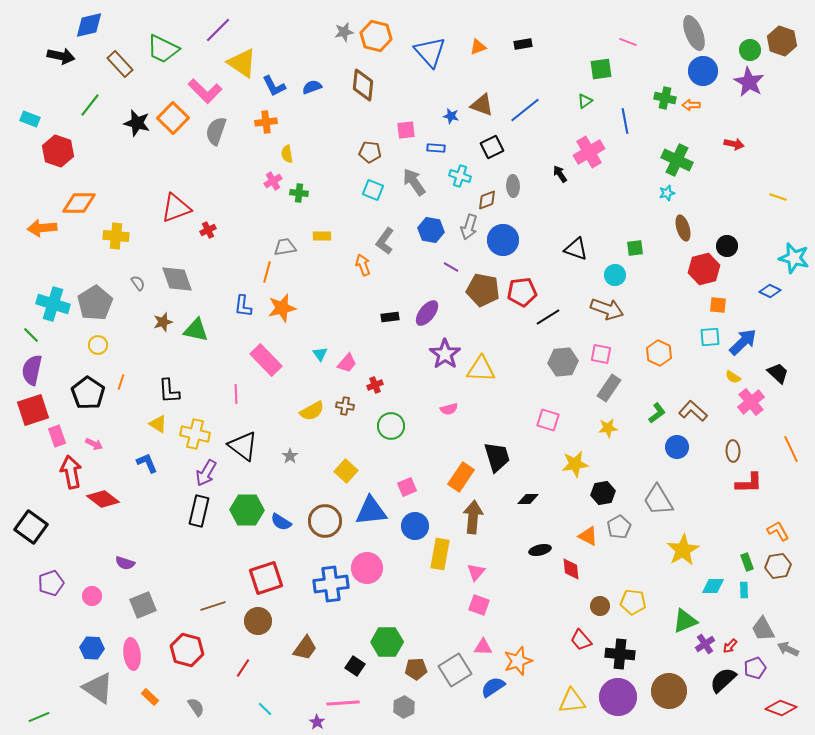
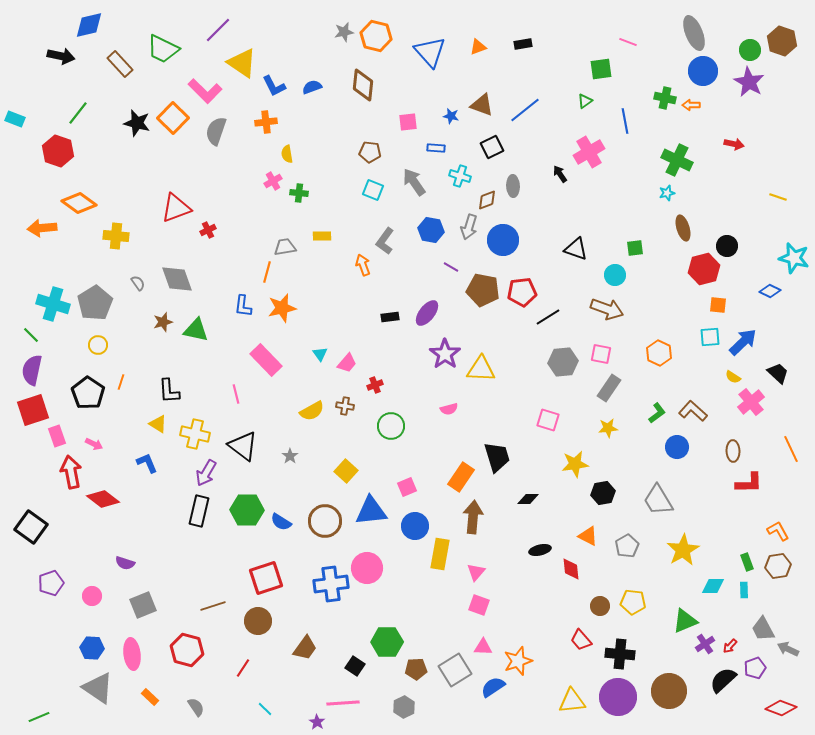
green line at (90, 105): moved 12 px left, 8 px down
cyan rectangle at (30, 119): moved 15 px left
pink square at (406, 130): moved 2 px right, 8 px up
orange diamond at (79, 203): rotated 36 degrees clockwise
pink line at (236, 394): rotated 12 degrees counterclockwise
gray pentagon at (619, 527): moved 8 px right, 19 px down
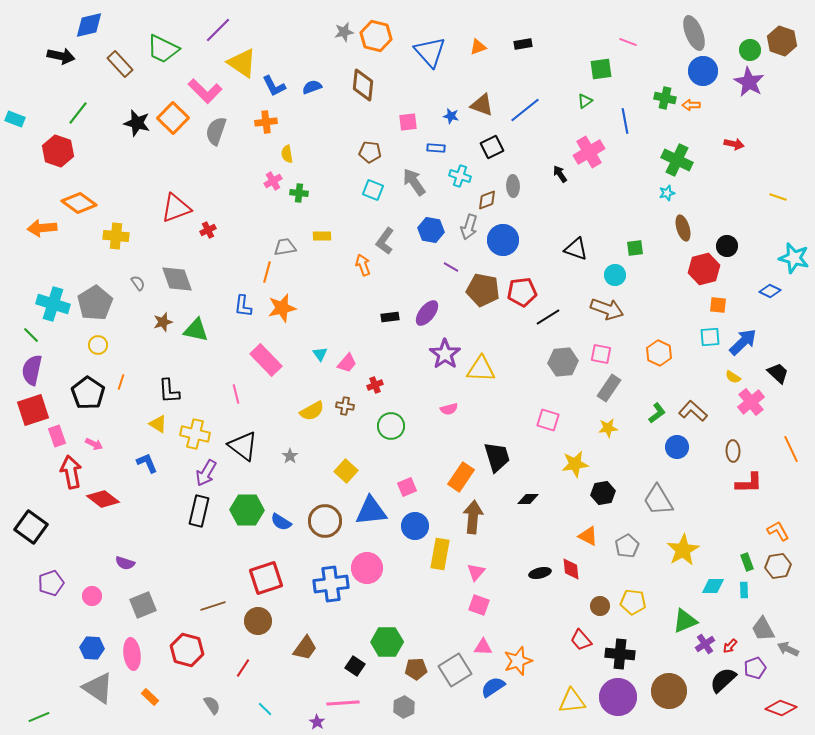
black ellipse at (540, 550): moved 23 px down
gray semicircle at (196, 707): moved 16 px right, 2 px up
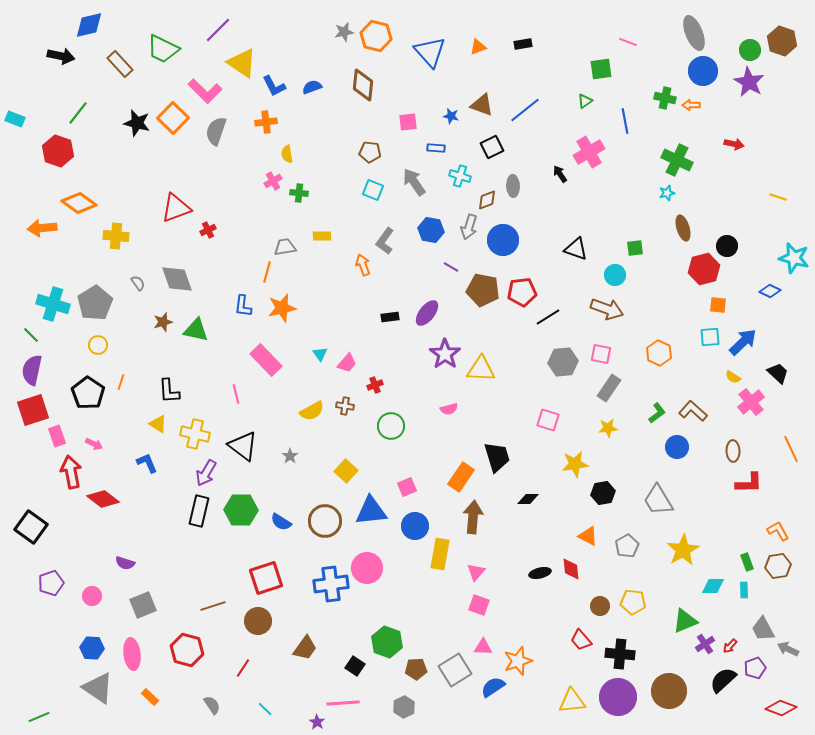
green hexagon at (247, 510): moved 6 px left
green hexagon at (387, 642): rotated 20 degrees clockwise
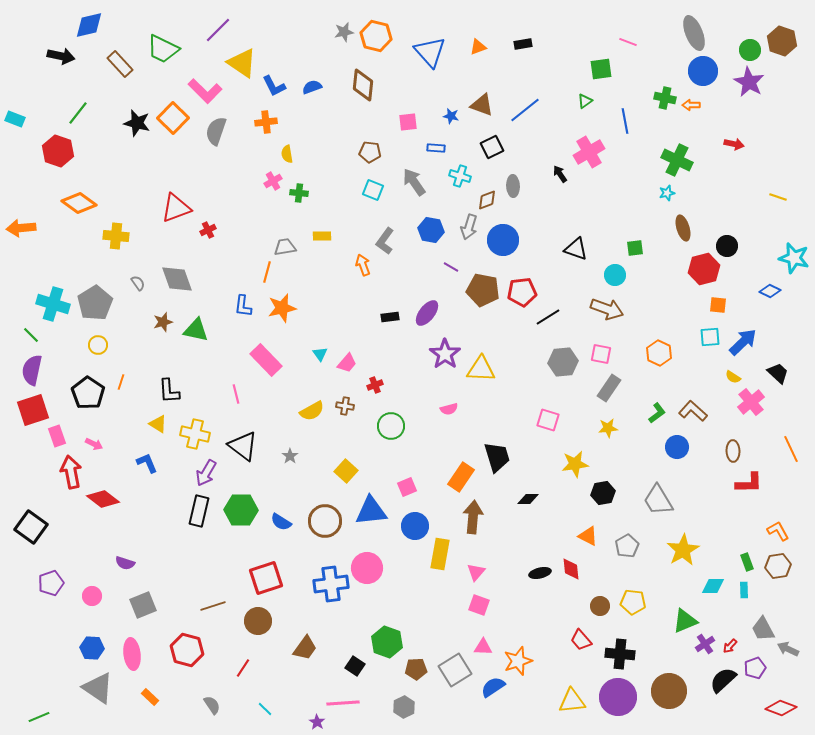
orange arrow at (42, 228): moved 21 px left
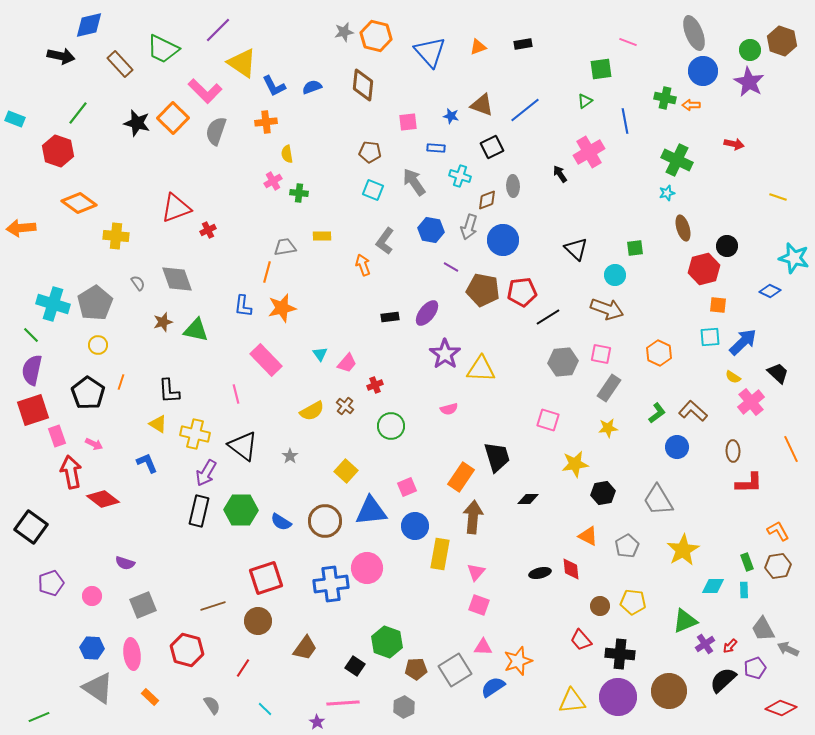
black triangle at (576, 249): rotated 25 degrees clockwise
brown cross at (345, 406): rotated 30 degrees clockwise
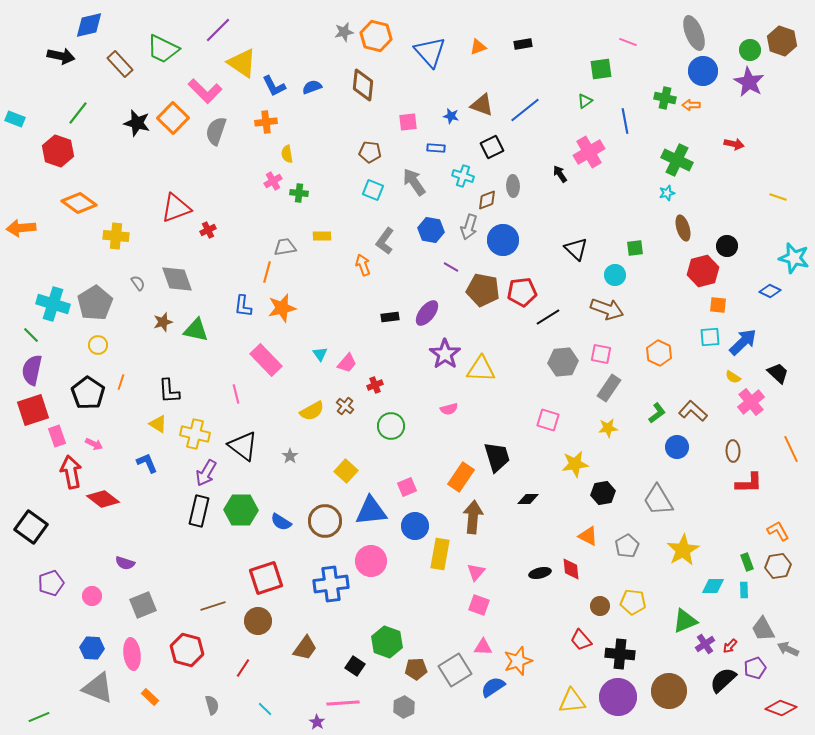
cyan cross at (460, 176): moved 3 px right
red hexagon at (704, 269): moved 1 px left, 2 px down
pink circle at (367, 568): moved 4 px right, 7 px up
gray triangle at (98, 688): rotated 12 degrees counterclockwise
gray semicircle at (212, 705): rotated 18 degrees clockwise
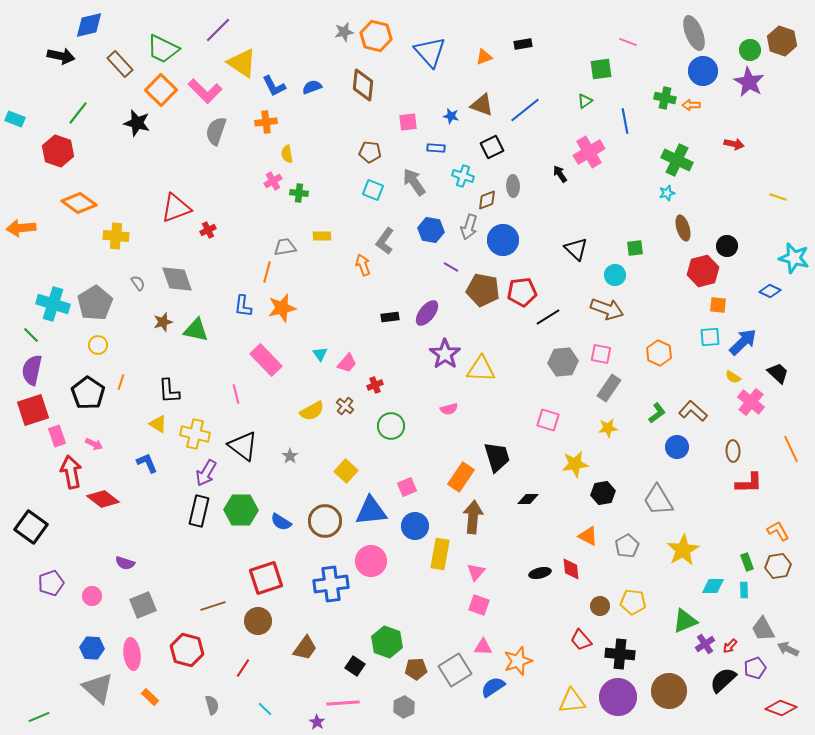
orange triangle at (478, 47): moved 6 px right, 10 px down
orange square at (173, 118): moved 12 px left, 28 px up
pink cross at (751, 402): rotated 12 degrees counterclockwise
gray triangle at (98, 688): rotated 20 degrees clockwise
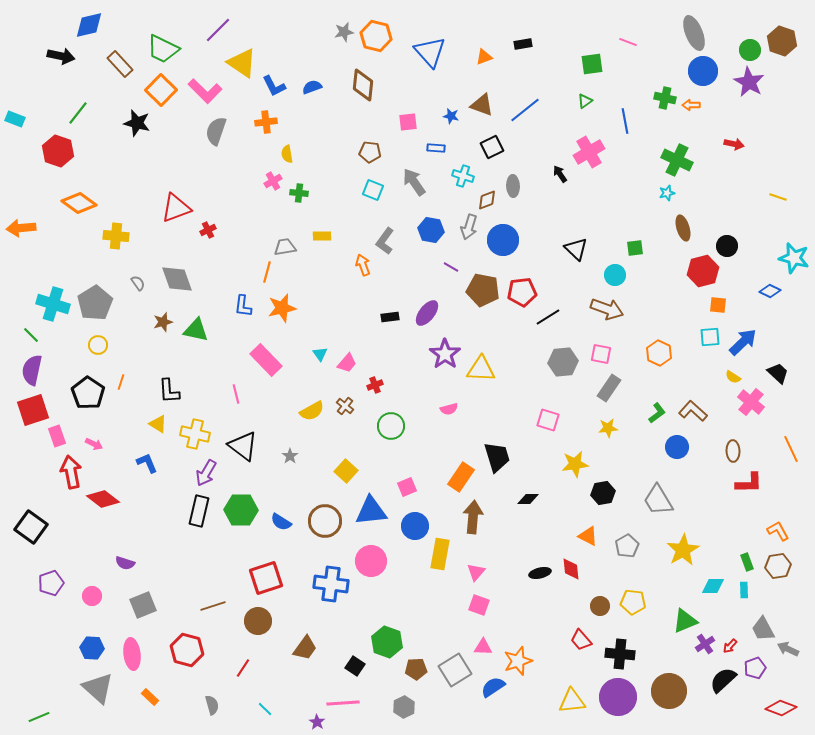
green square at (601, 69): moved 9 px left, 5 px up
blue cross at (331, 584): rotated 16 degrees clockwise
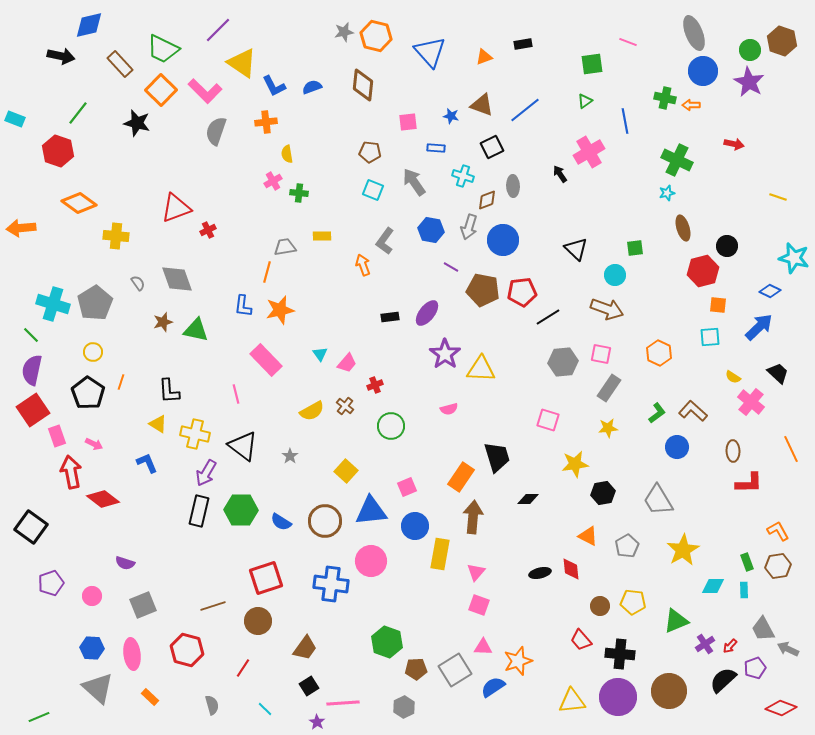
orange star at (282, 308): moved 2 px left, 2 px down
blue arrow at (743, 342): moved 16 px right, 15 px up
yellow circle at (98, 345): moved 5 px left, 7 px down
red square at (33, 410): rotated 16 degrees counterclockwise
green triangle at (685, 621): moved 9 px left
black square at (355, 666): moved 46 px left, 20 px down; rotated 24 degrees clockwise
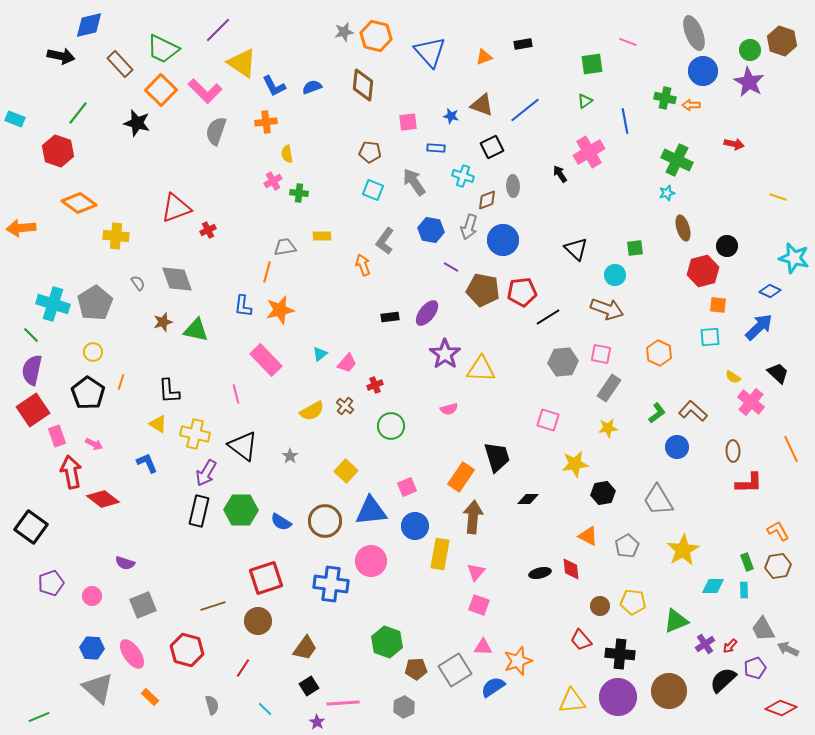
cyan triangle at (320, 354): rotated 28 degrees clockwise
pink ellipse at (132, 654): rotated 28 degrees counterclockwise
